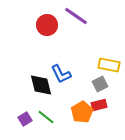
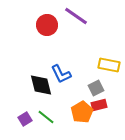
gray square: moved 4 px left, 4 px down
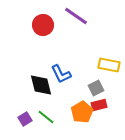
red circle: moved 4 px left
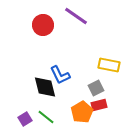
blue L-shape: moved 1 px left, 1 px down
black diamond: moved 4 px right, 2 px down
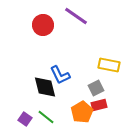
purple square: rotated 24 degrees counterclockwise
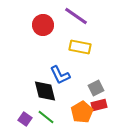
yellow rectangle: moved 29 px left, 18 px up
black diamond: moved 4 px down
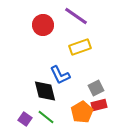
yellow rectangle: rotated 30 degrees counterclockwise
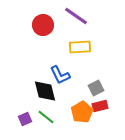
yellow rectangle: rotated 15 degrees clockwise
red rectangle: moved 1 px right, 1 px down
purple square: rotated 32 degrees clockwise
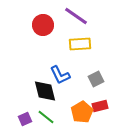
yellow rectangle: moved 3 px up
gray square: moved 9 px up
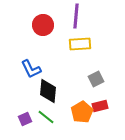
purple line: rotated 60 degrees clockwise
blue L-shape: moved 29 px left, 6 px up
black diamond: moved 3 px right; rotated 20 degrees clockwise
